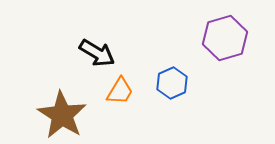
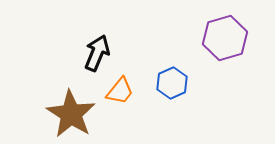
black arrow: rotated 99 degrees counterclockwise
orange trapezoid: rotated 8 degrees clockwise
brown star: moved 9 px right, 1 px up
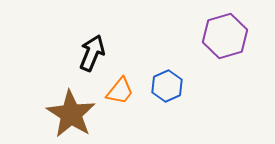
purple hexagon: moved 2 px up
black arrow: moved 5 px left
blue hexagon: moved 5 px left, 3 px down
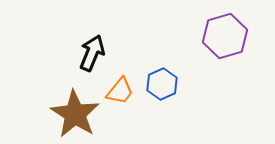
blue hexagon: moved 5 px left, 2 px up
brown star: moved 4 px right
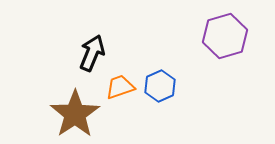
blue hexagon: moved 2 px left, 2 px down
orange trapezoid: moved 4 px up; rotated 148 degrees counterclockwise
brown star: rotated 6 degrees clockwise
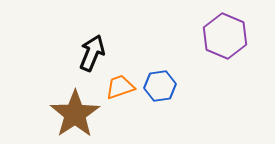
purple hexagon: rotated 21 degrees counterclockwise
blue hexagon: rotated 16 degrees clockwise
